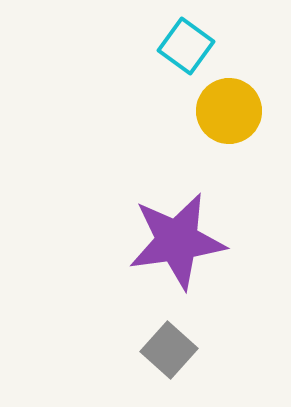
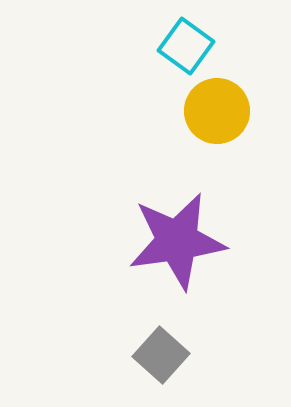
yellow circle: moved 12 px left
gray square: moved 8 px left, 5 px down
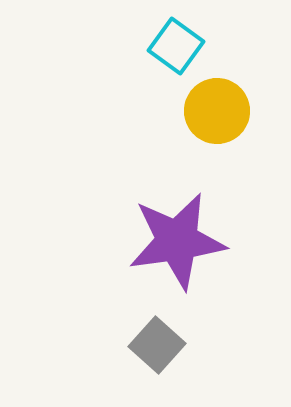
cyan square: moved 10 px left
gray square: moved 4 px left, 10 px up
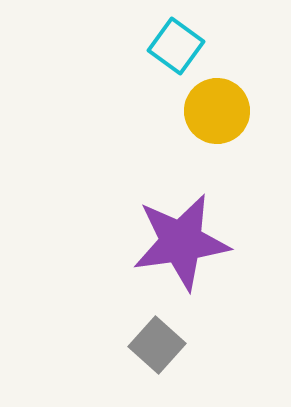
purple star: moved 4 px right, 1 px down
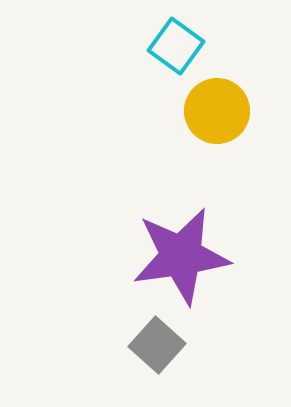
purple star: moved 14 px down
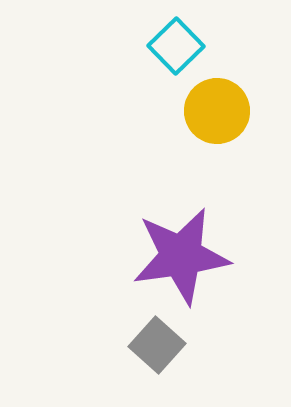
cyan square: rotated 10 degrees clockwise
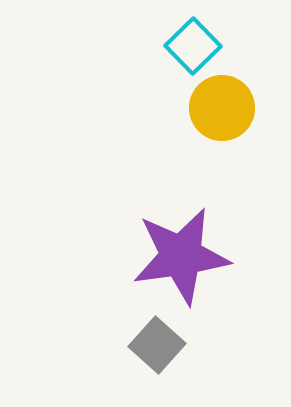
cyan square: moved 17 px right
yellow circle: moved 5 px right, 3 px up
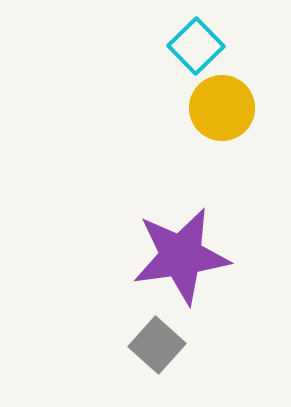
cyan square: moved 3 px right
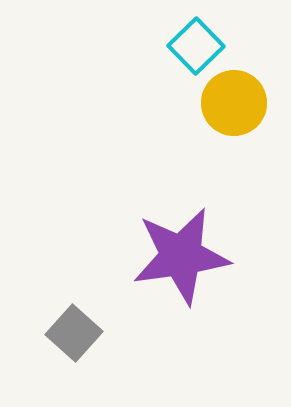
yellow circle: moved 12 px right, 5 px up
gray square: moved 83 px left, 12 px up
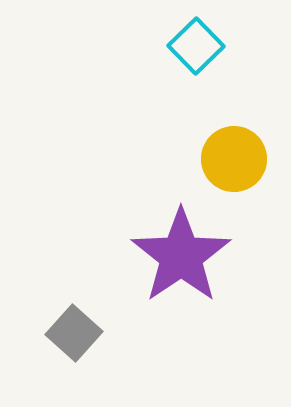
yellow circle: moved 56 px down
purple star: rotated 26 degrees counterclockwise
